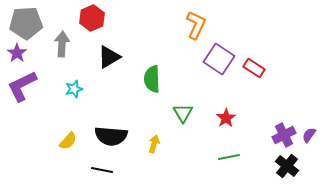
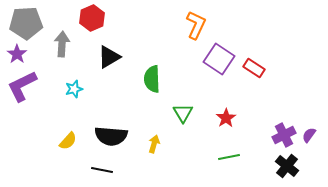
purple star: moved 1 px down
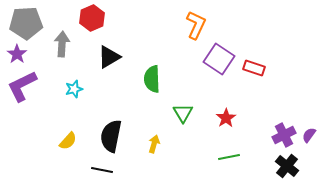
red rectangle: rotated 15 degrees counterclockwise
black semicircle: rotated 96 degrees clockwise
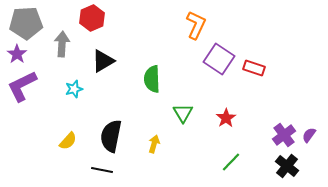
black triangle: moved 6 px left, 4 px down
purple cross: rotated 10 degrees counterclockwise
green line: moved 2 px right, 5 px down; rotated 35 degrees counterclockwise
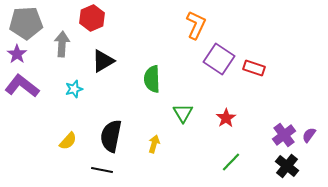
purple L-shape: rotated 64 degrees clockwise
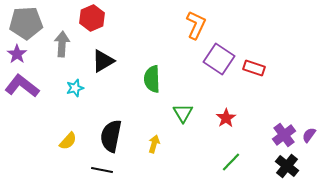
cyan star: moved 1 px right, 1 px up
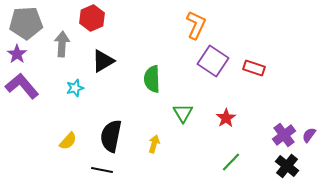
purple square: moved 6 px left, 2 px down
purple L-shape: rotated 12 degrees clockwise
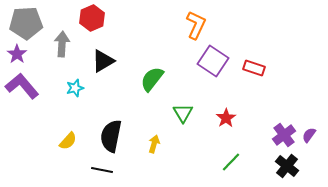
green semicircle: rotated 40 degrees clockwise
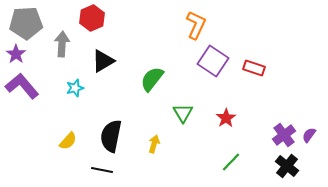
purple star: moved 1 px left
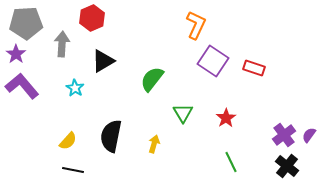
cyan star: rotated 24 degrees counterclockwise
green line: rotated 70 degrees counterclockwise
black line: moved 29 px left
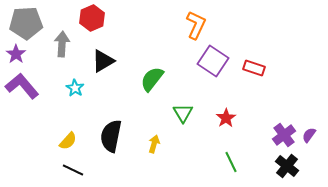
black line: rotated 15 degrees clockwise
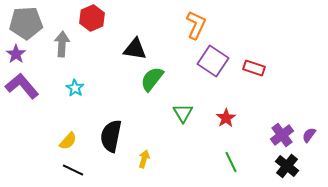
black triangle: moved 32 px right, 12 px up; rotated 40 degrees clockwise
purple cross: moved 2 px left
yellow arrow: moved 10 px left, 15 px down
